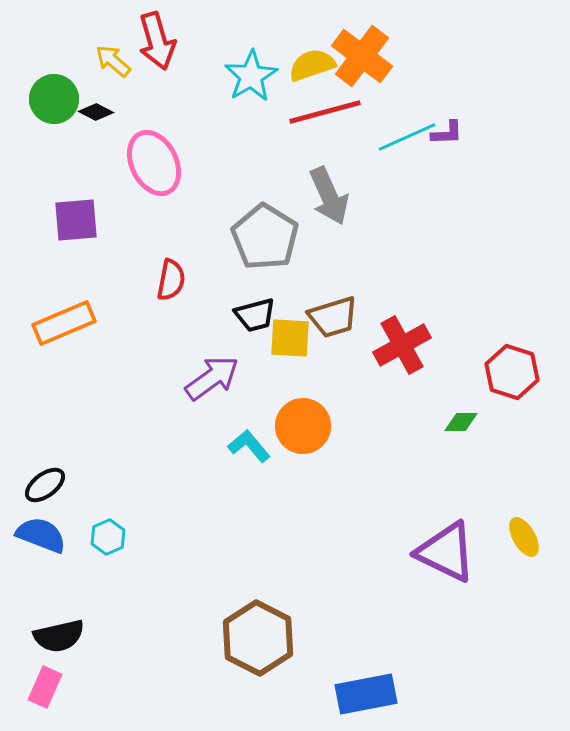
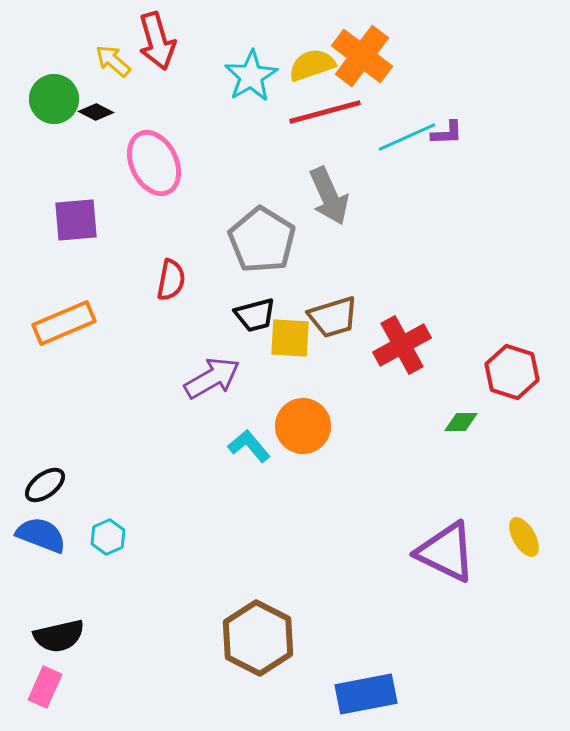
gray pentagon: moved 3 px left, 3 px down
purple arrow: rotated 6 degrees clockwise
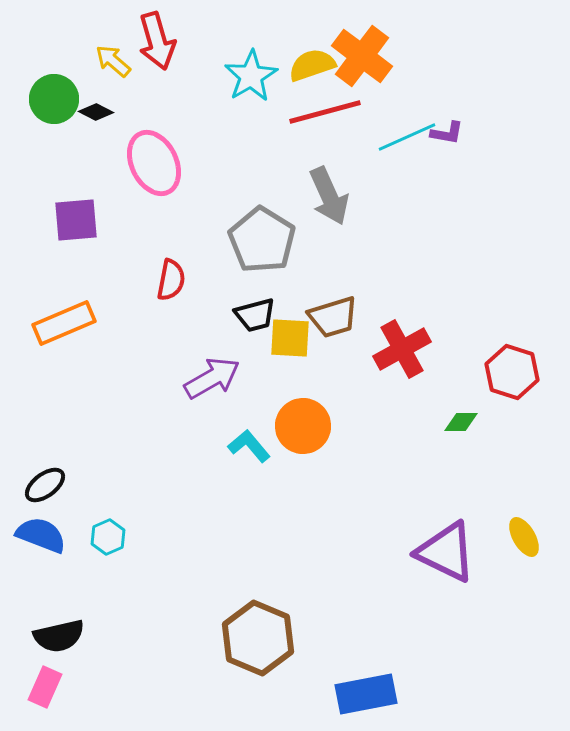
purple L-shape: rotated 12 degrees clockwise
red cross: moved 4 px down
brown hexagon: rotated 4 degrees counterclockwise
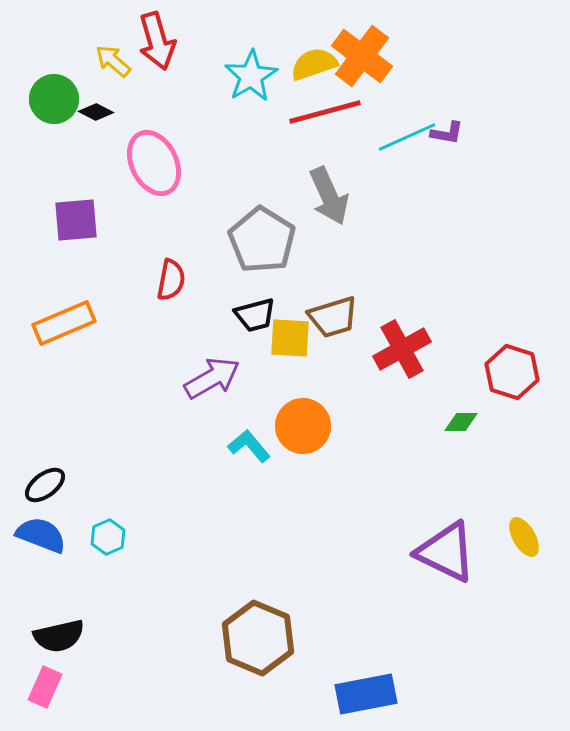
yellow semicircle: moved 2 px right, 1 px up
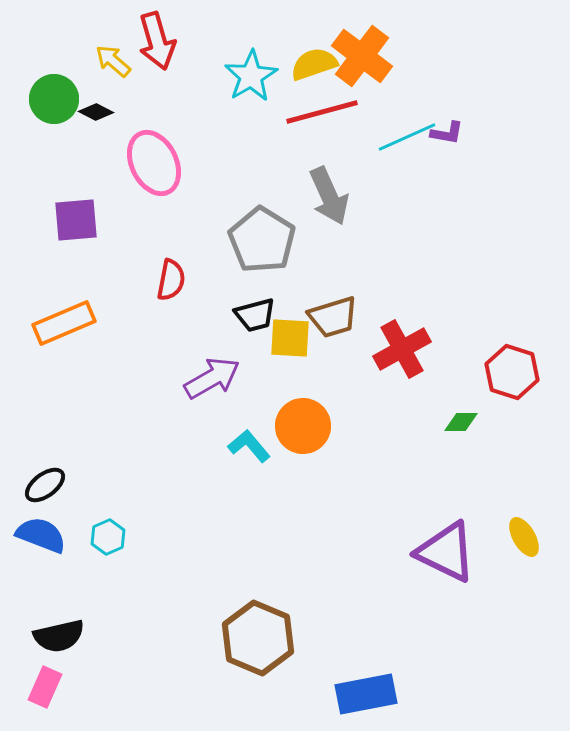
red line: moved 3 px left
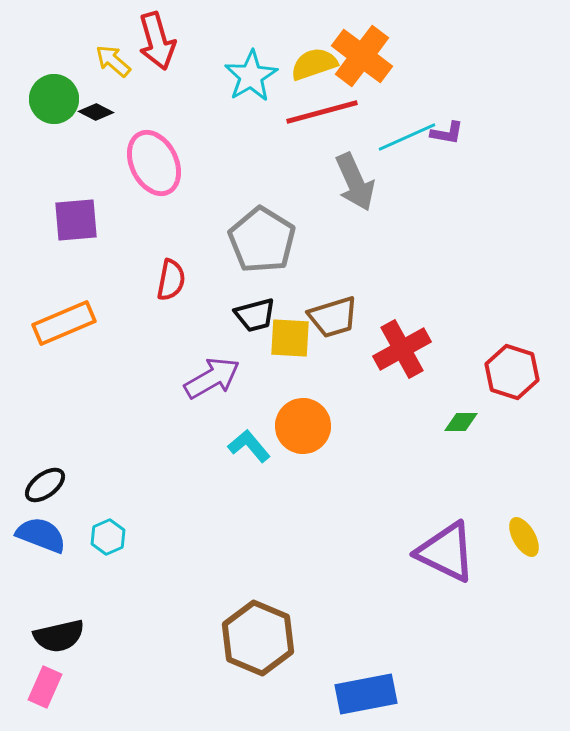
gray arrow: moved 26 px right, 14 px up
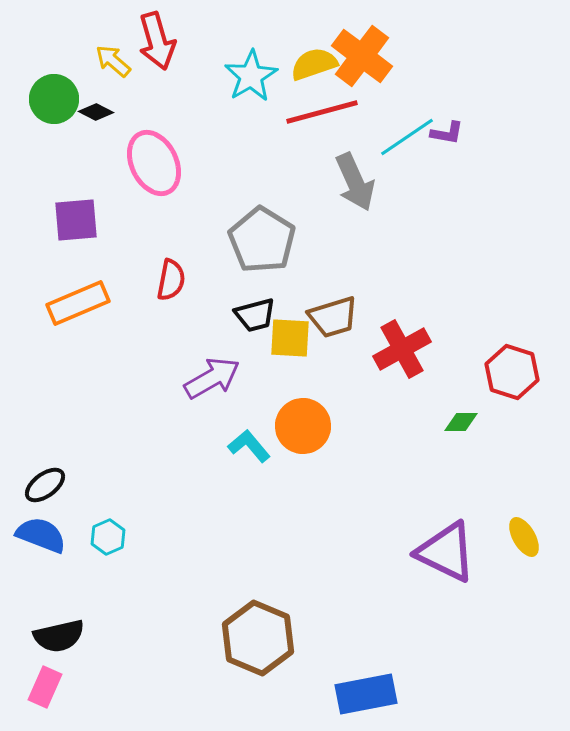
cyan line: rotated 10 degrees counterclockwise
orange rectangle: moved 14 px right, 20 px up
